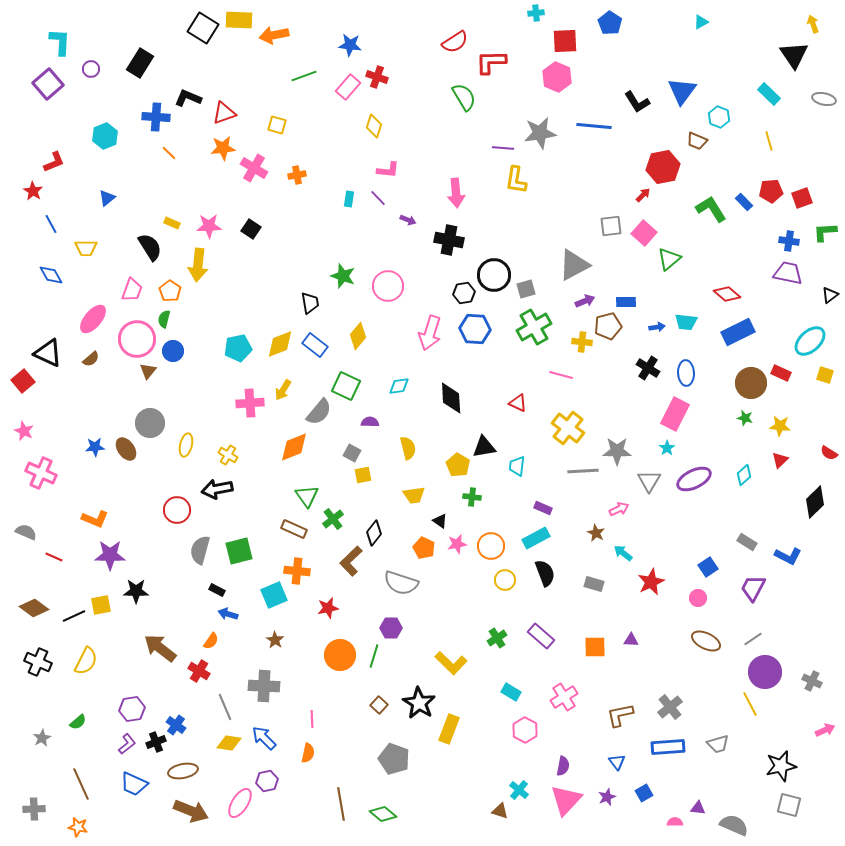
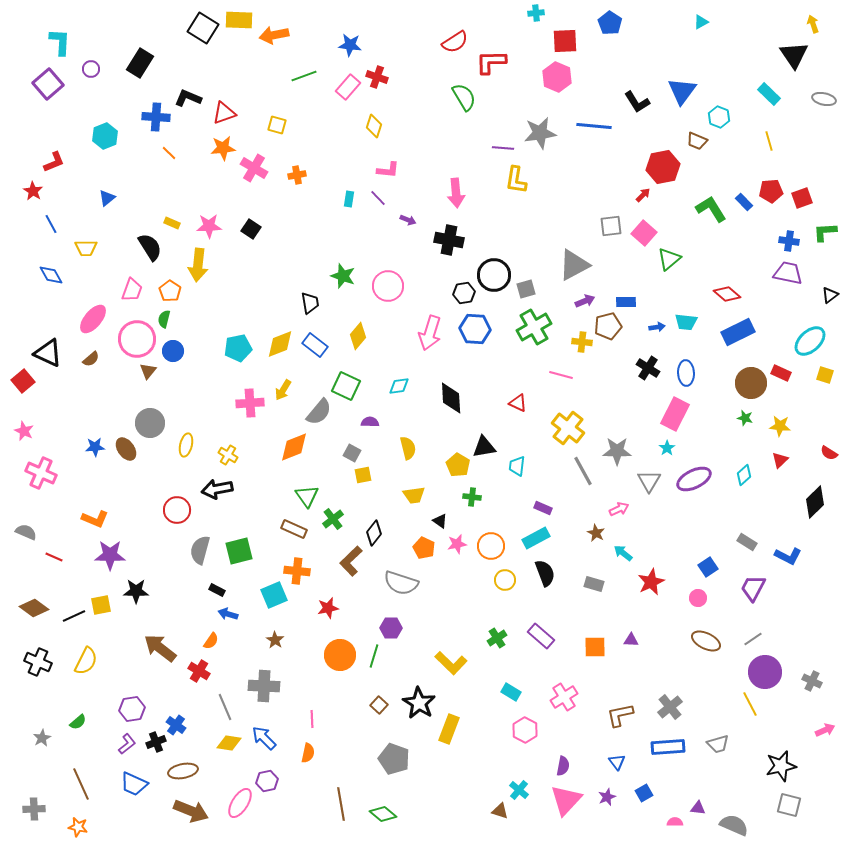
gray line at (583, 471): rotated 64 degrees clockwise
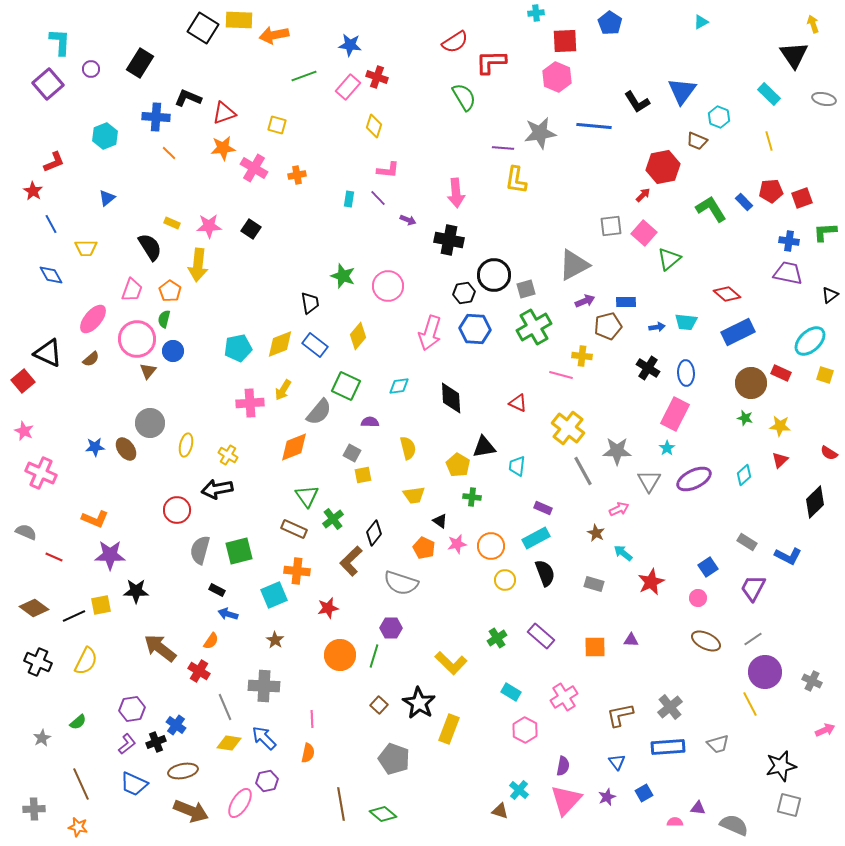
yellow cross at (582, 342): moved 14 px down
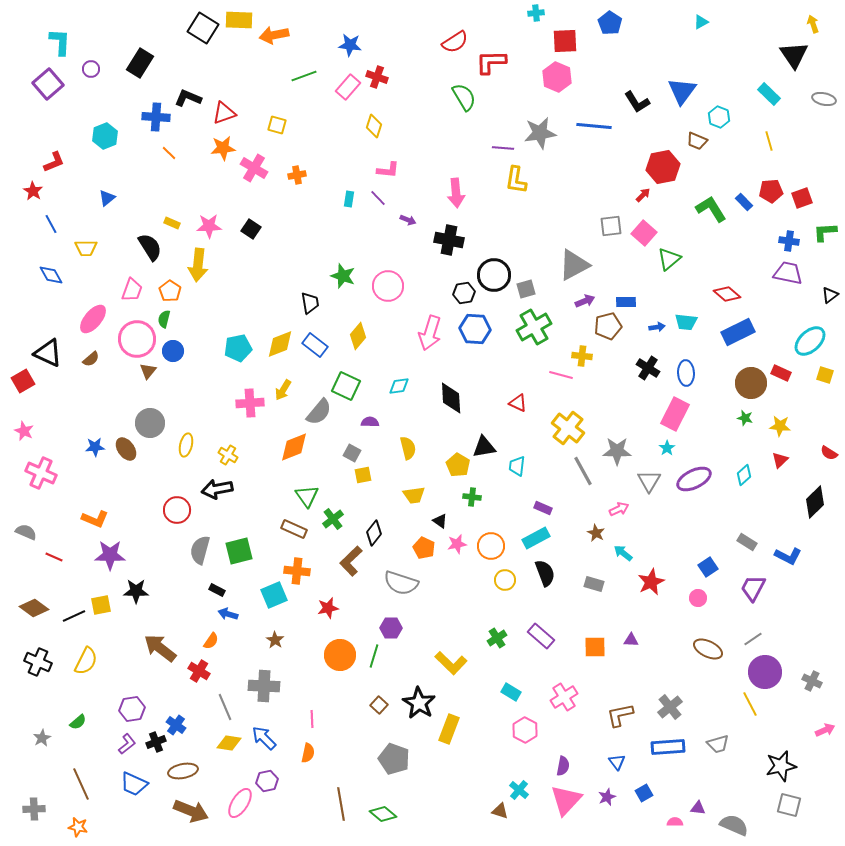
red square at (23, 381): rotated 10 degrees clockwise
brown ellipse at (706, 641): moved 2 px right, 8 px down
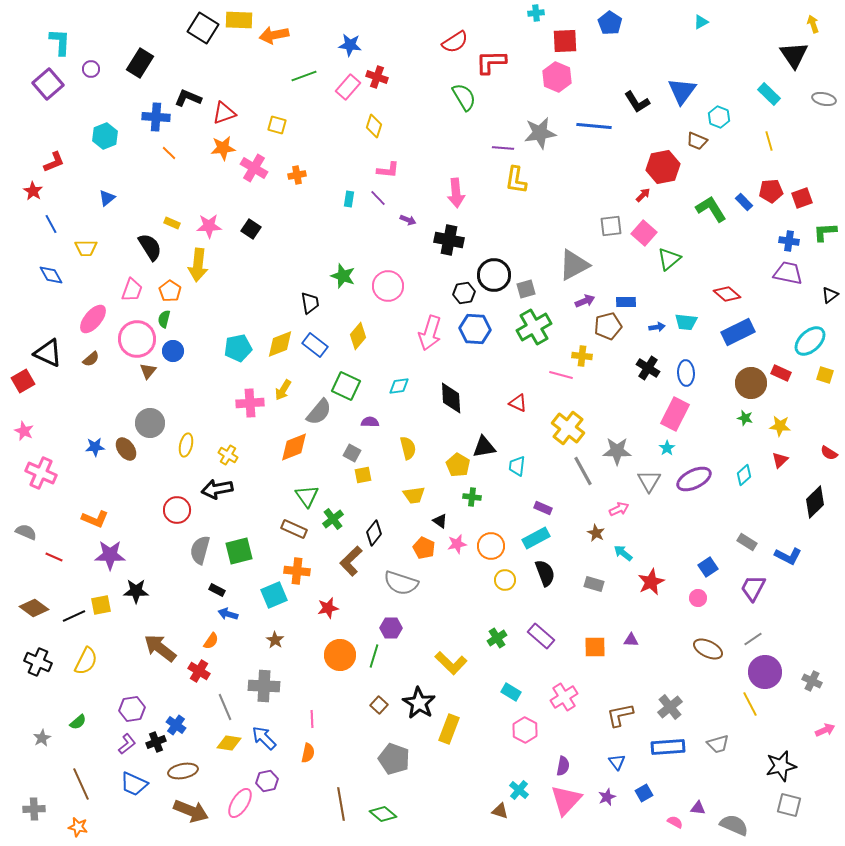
pink semicircle at (675, 822): rotated 28 degrees clockwise
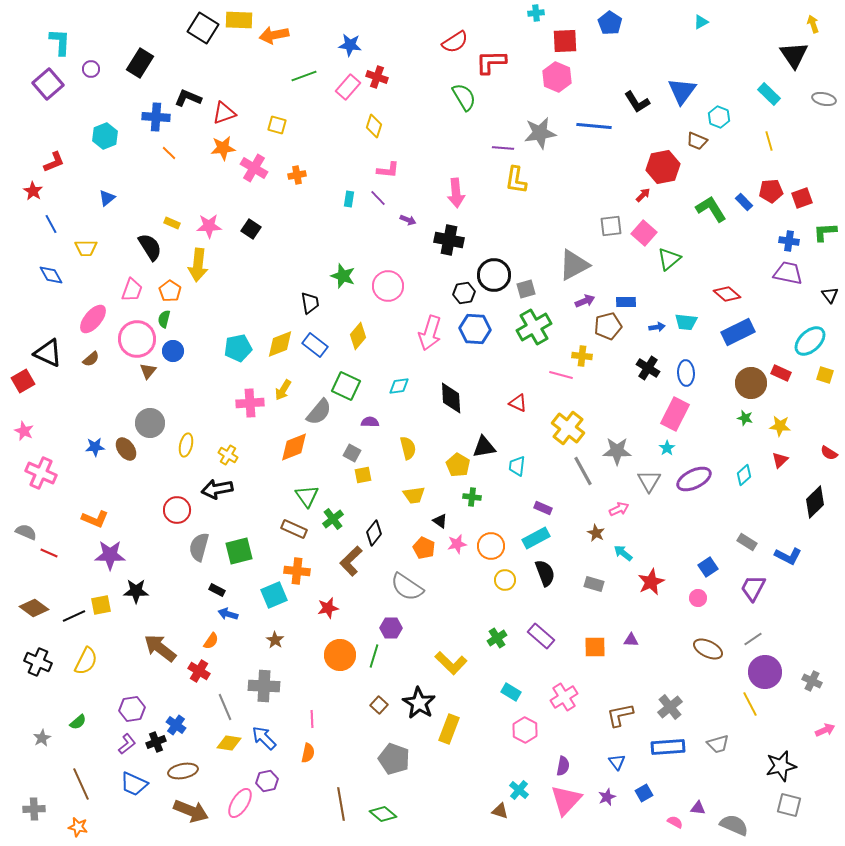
black triangle at (830, 295): rotated 30 degrees counterclockwise
gray semicircle at (200, 550): moved 1 px left, 3 px up
red line at (54, 557): moved 5 px left, 4 px up
gray semicircle at (401, 583): moved 6 px right, 4 px down; rotated 16 degrees clockwise
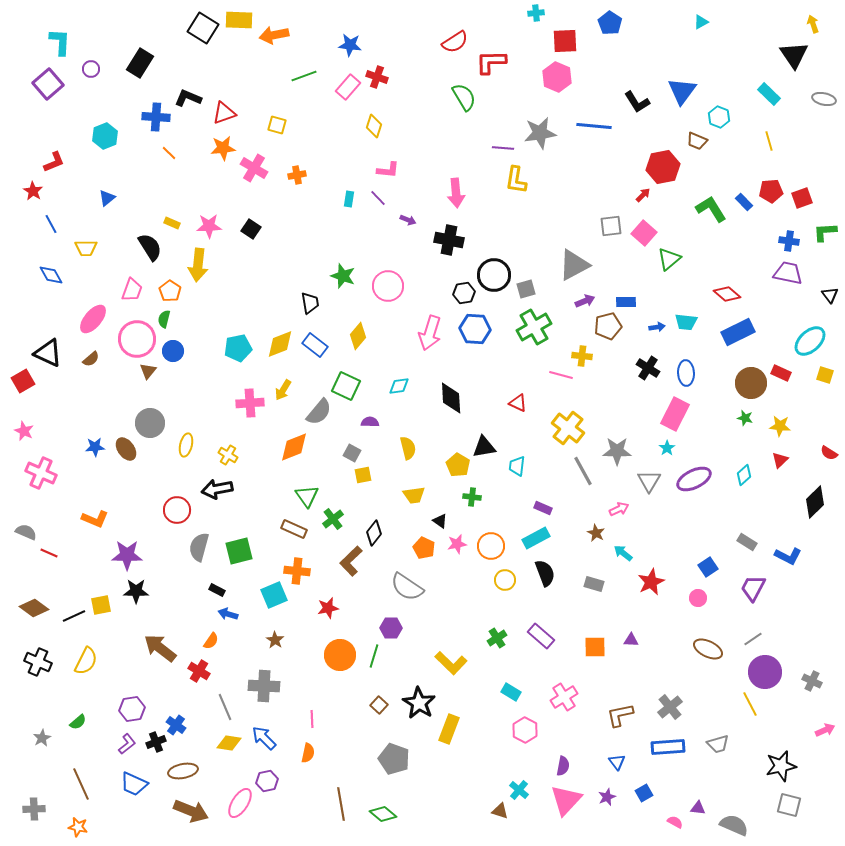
purple star at (110, 555): moved 17 px right
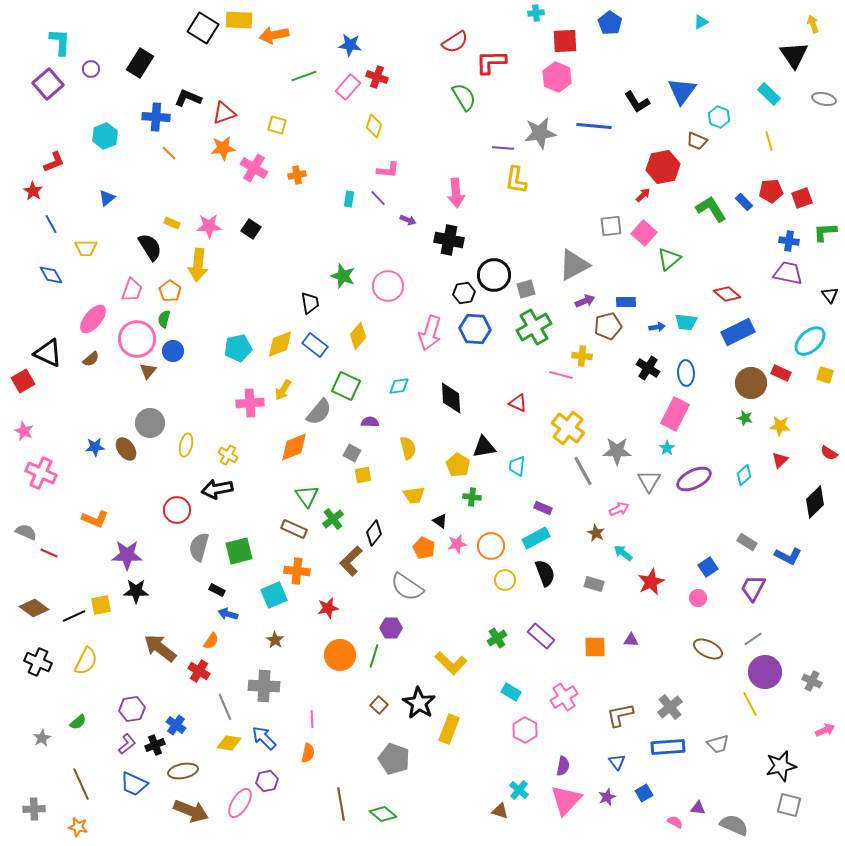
black cross at (156, 742): moved 1 px left, 3 px down
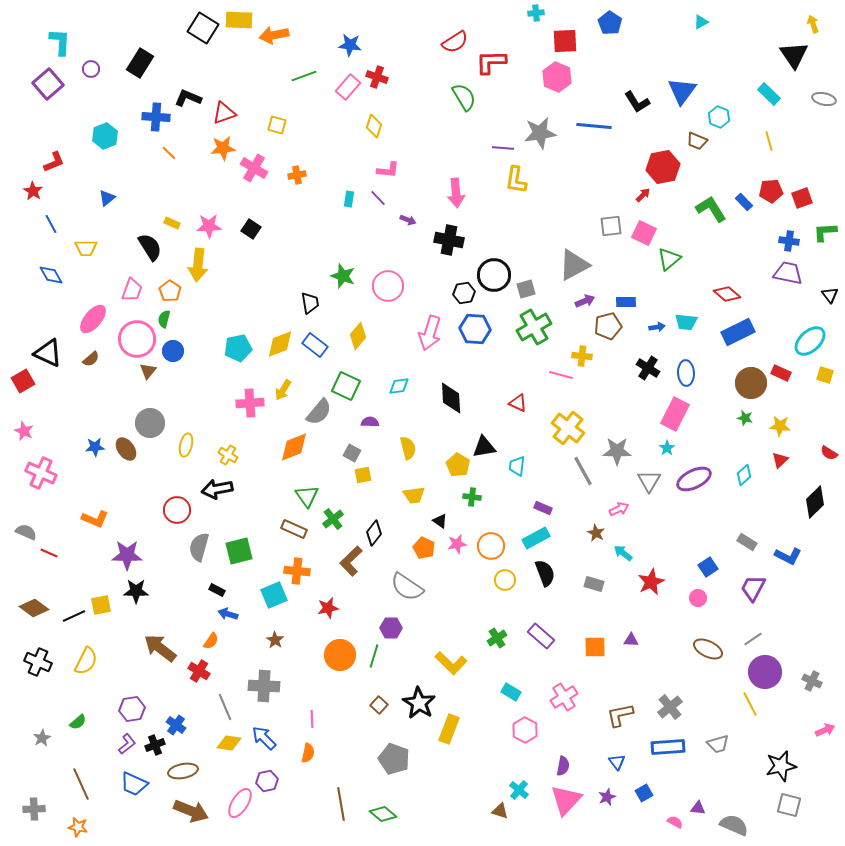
pink square at (644, 233): rotated 15 degrees counterclockwise
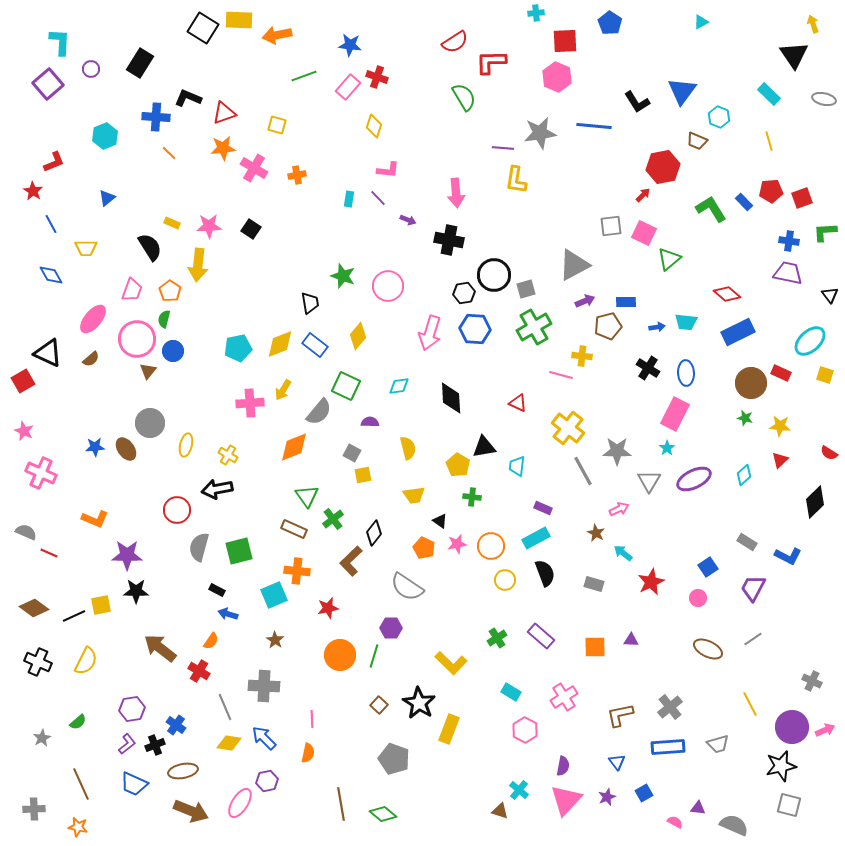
orange arrow at (274, 35): moved 3 px right
purple circle at (765, 672): moved 27 px right, 55 px down
